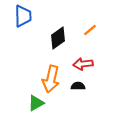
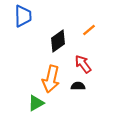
orange line: moved 1 px left
black diamond: moved 3 px down
red arrow: rotated 60 degrees clockwise
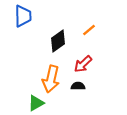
red arrow: rotated 96 degrees counterclockwise
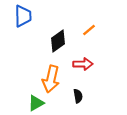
red arrow: rotated 138 degrees counterclockwise
black semicircle: moved 10 px down; rotated 80 degrees clockwise
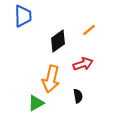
red arrow: rotated 18 degrees counterclockwise
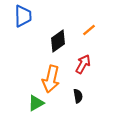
red arrow: rotated 42 degrees counterclockwise
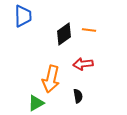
orange line: rotated 48 degrees clockwise
black diamond: moved 6 px right, 7 px up
red arrow: rotated 126 degrees counterclockwise
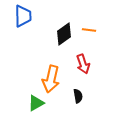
red arrow: rotated 102 degrees counterclockwise
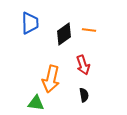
blue trapezoid: moved 7 px right, 7 px down
red arrow: moved 1 px down
black semicircle: moved 6 px right, 1 px up
green triangle: rotated 36 degrees clockwise
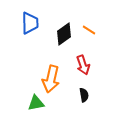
orange line: rotated 24 degrees clockwise
green triangle: rotated 18 degrees counterclockwise
